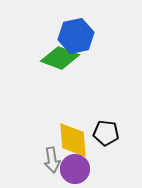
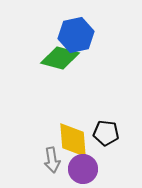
blue hexagon: moved 1 px up
green diamond: rotated 6 degrees counterclockwise
purple circle: moved 8 px right
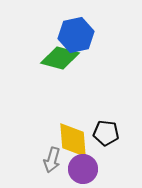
gray arrow: rotated 25 degrees clockwise
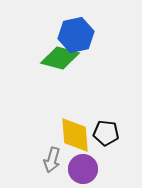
yellow diamond: moved 2 px right, 5 px up
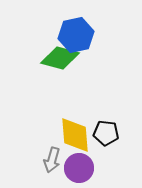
purple circle: moved 4 px left, 1 px up
